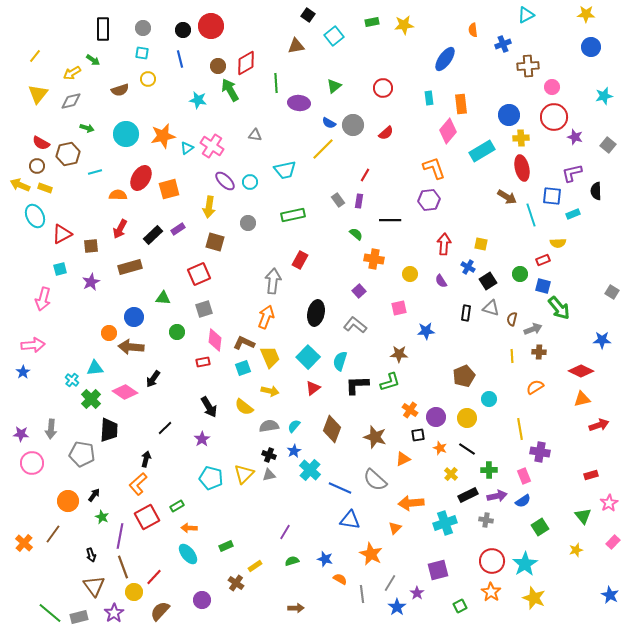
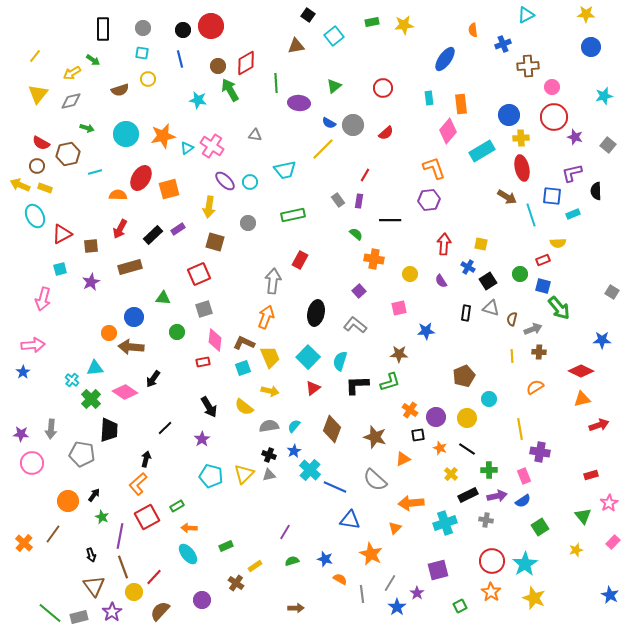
cyan pentagon at (211, 478): moved 2 px up
blue line at (340, 488): moved 5 px left, 1 px up
purple star at (114, 613): moved 2 px left, 1 px up
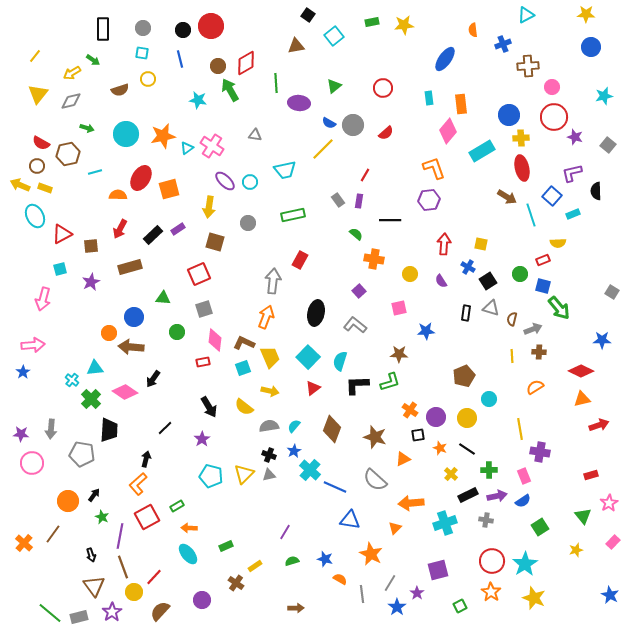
blue square at (552, 196): rotated 36 degrees clockwise
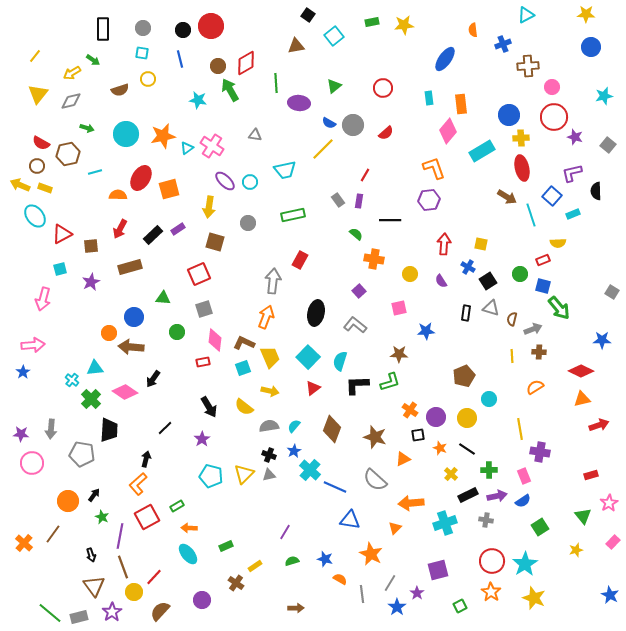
cyan ellipse at (35, 216): rotated 10 degrees counterclockwise
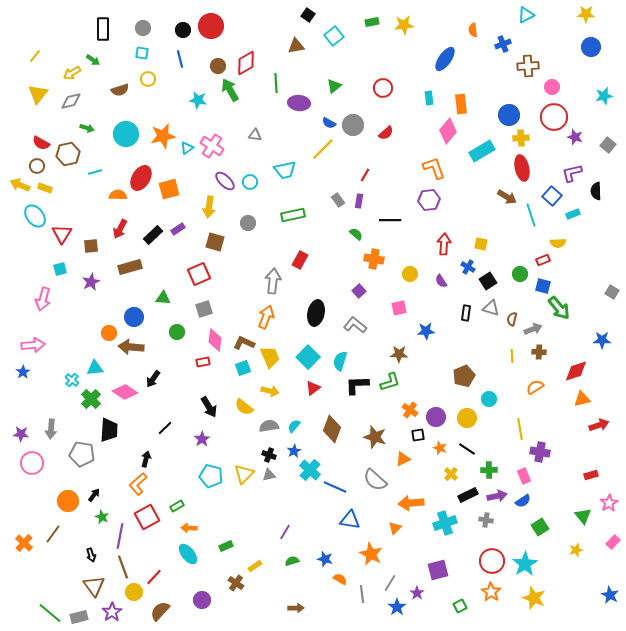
red triangle at (62, 234): rotated 30 degrees counterclockwise
red diamond at (581, 371): moved 5 px left; rotated 45 degrees counterclockwise
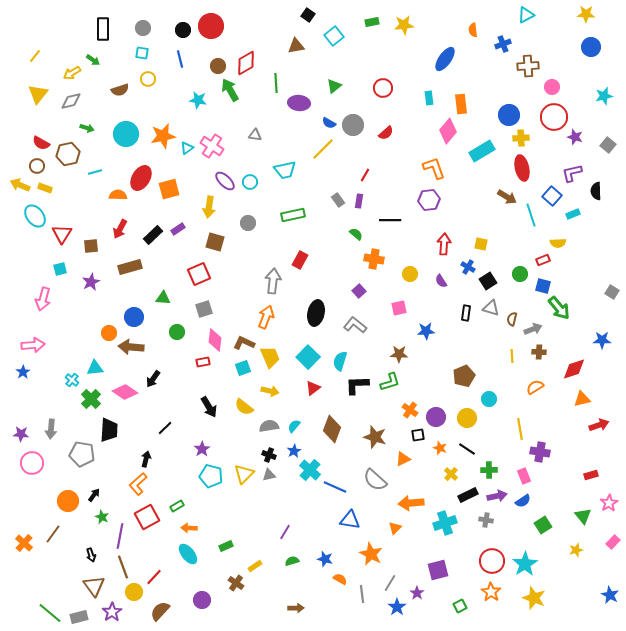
red diamond at (576, 371): moved 2 px left, 2 px up
purple star at (202, 439): moved 10 px down
green square at (540, 527): moved 3 px right, 2 px up
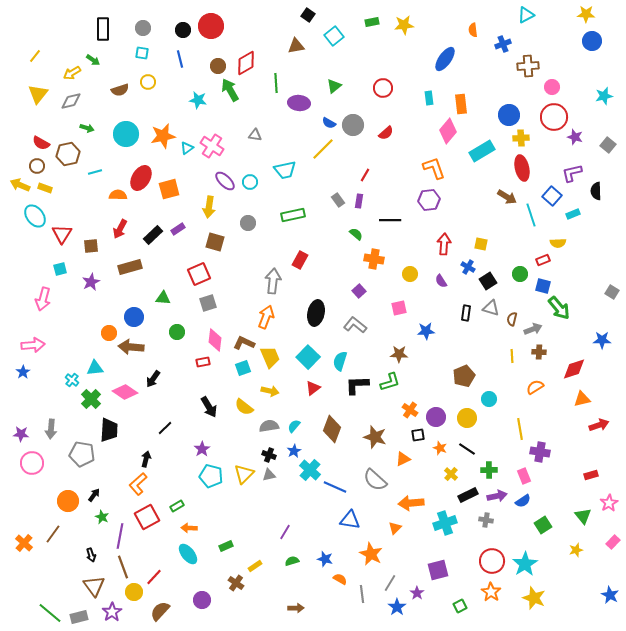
blue circle at (591, 47): moved 1 px right, 6 px up
yellow circle at (148, 79): moved 3 px down
gray square at (204, 309): moved 4 px right, 6 px up
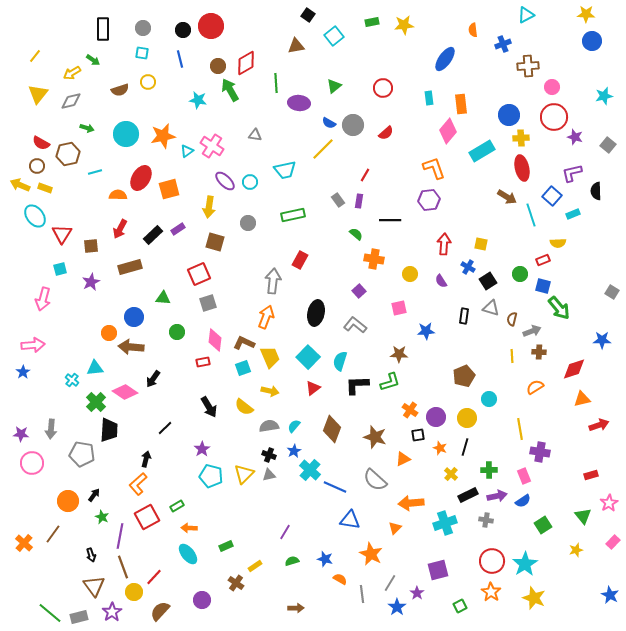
cyan triangle at (187, 148): moved 3 px down
black rectangle at (466, 313): moved 2 px left, 3 px down
gray arrow at (533, 329): moved 1 px left, 2 px down
green cross at (91, 399): moved 5 px right, 3 px down
black line at (467, 449): moved 2 px left, 2 px up; rotated 72 degrees clockwise
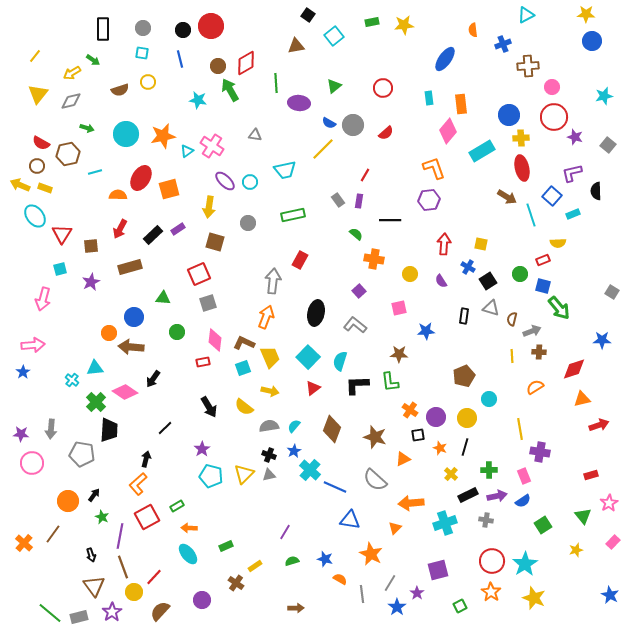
green L-shape at (390, 382): rotated 100 degrees clockwise
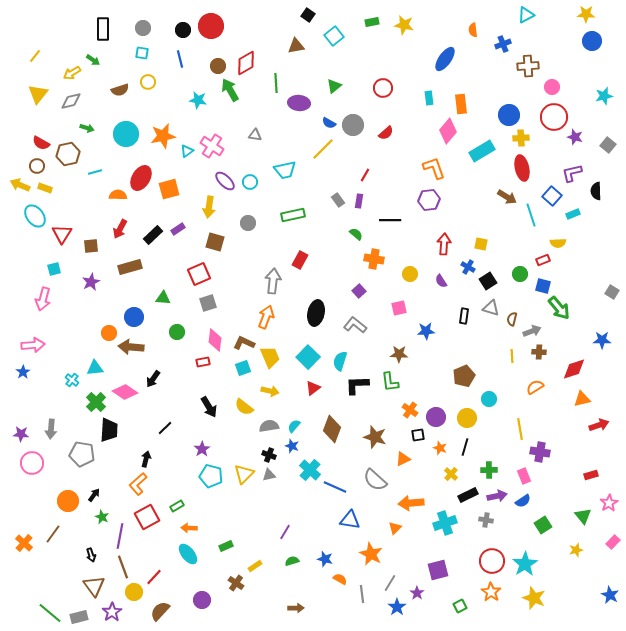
yellow star at (404, 25): rotated 18 degrees clockwise
cyan square at (60, 269): moved 6 px left
blue star at (294, 451): moved 2 px left, 5 px up; rotated 24 degrees counterclockwise
